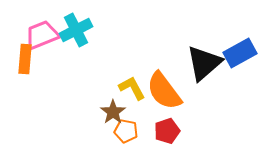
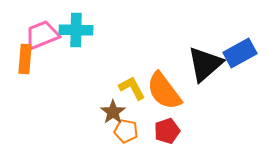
cyan cross: rotated 28 degrees clockwise
black triangle: moved 1 px right, 1 px down
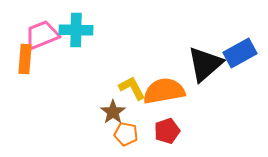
orange semicircle: rotated 117 degrees clockwise
orange pentagon: moved 3 px down
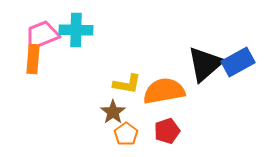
blue rectangle: moved 2 px left, 9 px down
orange rectangle: moved 8 px right
yellow L-shape: moved 5 px left, 4 px up; rotated 128 degrees clockwise
orange pentagon: rotated 25 degrees clockwise
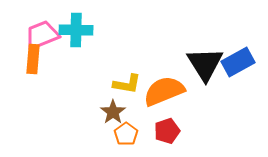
black triangle: rotated 21 degrees counterclockwise
orange semicircle: rotated 12 degrees counterclockwise
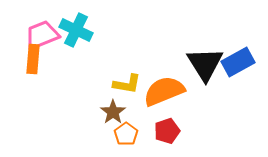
cyan cross: rotated 24 degrees clockwise
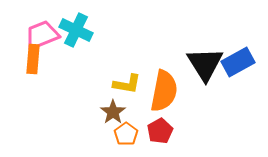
orange semicircle: rotated 123 degrees clockwise
red pentagon: moved 7 px left; rotated 10 degrees counterclockwise
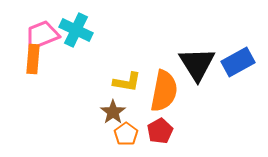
black triangle: moved 8 px left
yellow L-shape: moved 2 px up
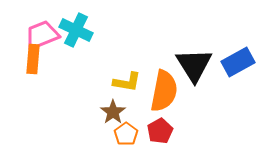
black triangle: moved 3 px left, 1 px down
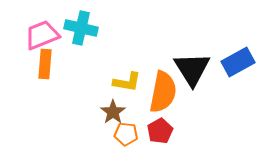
cyan cross: moved 5 px right, 2 px up; rotated 12 degrees counterclockwise
orange rectangle: moved 12 px right, 5 px down
black triangle: moved 2 px left, 4 px down
orange semicircle: moved 1 px left, 1 px down
orange pentagon: rotated 30 degrees counterclockwise
